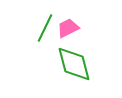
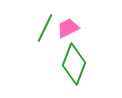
green diamond: rotated 36 degrees clockwise
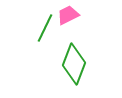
pink trapezoid: moved 13 px up
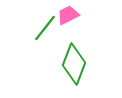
green line: rotated 12 degrees clockwise
